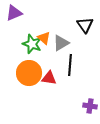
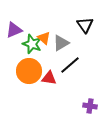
purple triangle: moved 17 px down
black line: rotated 45 degrees clockwise
orange circle: moved 2 px up
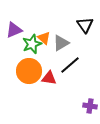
green star: rotated 30 degrees clockwise
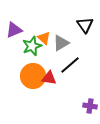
green star: moved 2 px down
orange circle: moved 4 px right, 5 px down
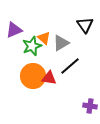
black line: moved 1 px down
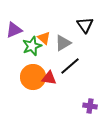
gray triangle: moved 2 px right
orange circle: moved 1 px down
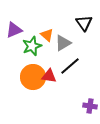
black triangle: moved 1 px left, 2 px up
orange triangle: moved 3 px right, 3 px up
red triangle: moved 2 px up
